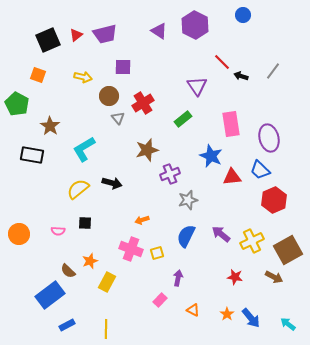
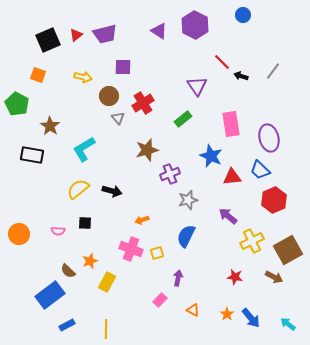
black arrow at (112, 183): moved 8 px down
purple arrow at (221, 234): moved 7 px right, 18 px up
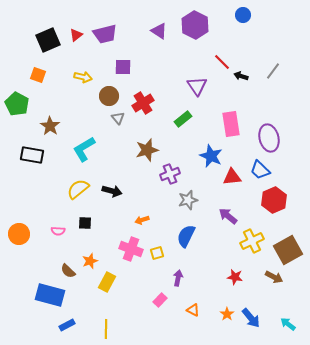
blue rectangle at (50, 295): rotated 52 degrees clockwise
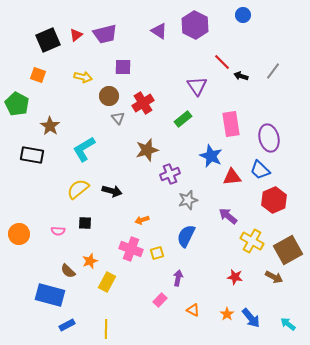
yellow cross at (252, 241): rotated 35 degrees counterclockwise
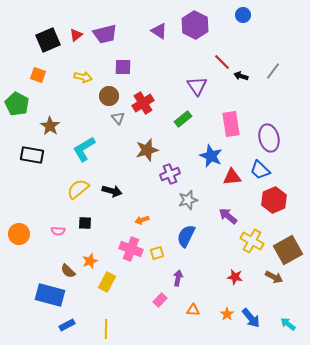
orange triangle at (193, 310): rotated 24 degrees counterclockwise
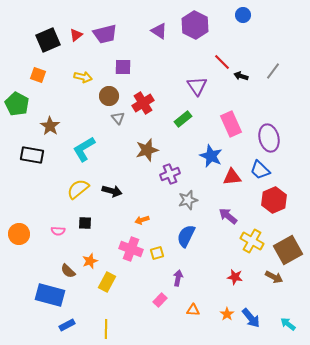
pink rectangle at (231, 124): rotated 15 degrees counterclockwise
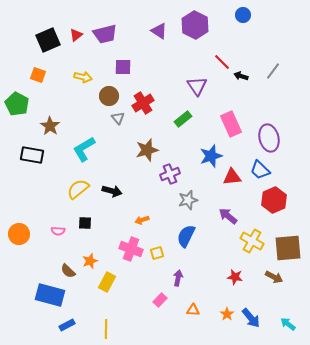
blue star at (211, 156): rotated 30 degrees clockwise
brown square at (288, 250): moved 2 px up; rotated 24 degrees clockwise
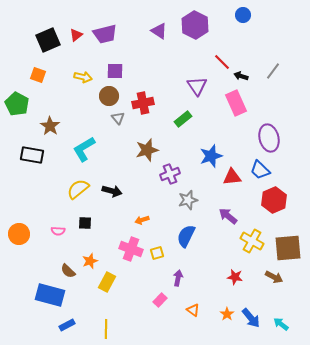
purple square at (123, 67): moved 8 px left, 4 px down
red cross at (143, 103): rotated 20 degrees clockwise
pink rectangle at (231, 124): moved 5 px right, 21 px up
orange triangle at (193, 310): rotated 32 degrees clockwise
cyan arrow at (288, 324): moved 7 px left
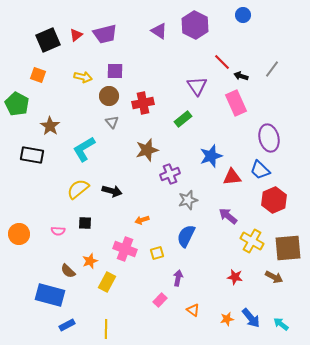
gray line at (273, 71): moved 1 px left, 2 px up
gray triangle at (118, 118): moved 6 px left, 4 px down
pink cross at (131, 249): moved 6 px left
orange star at (227, 314): moved 5 px down; rotated 24 degrees clockwise
